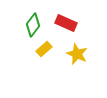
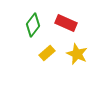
yellow rectangle: moved 3 px right, 4 px down
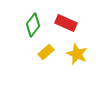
yellow rectangle: moved 1 px left, 1 px up
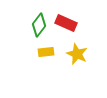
green diamond: moved 6 px right
yellow rectangle: rotated 35 degrees clockwise
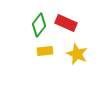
yellow rectangle: moved 1 px left, 1 px up
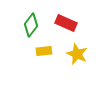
green diamond: moved 8 px left
yellow rectangle: moved 1 px left
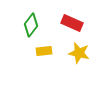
red rectangle: moved 6 px right
yellow star: moved 2 px right, 1 px up; rotated 10 degrees counterclockwise
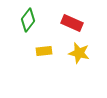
green diamond: moved 3 px left, 5 px up
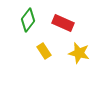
red rectangle: moved 9 px left
yellow rectangle: rotated 63 degrees clockwise
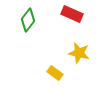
red rectangle: moved 9 px right, 9 px up
yellow rectangle: moved 11 px right, 22 px down; rotated 21 degrees counterclockwise
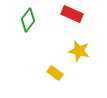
yellow star: moved 2 px up
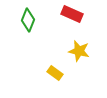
green diamond: rotated 15 degrees counterclockwise
